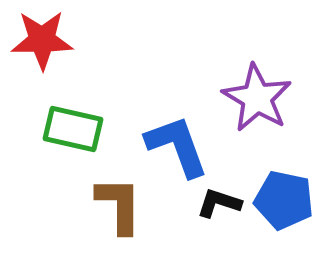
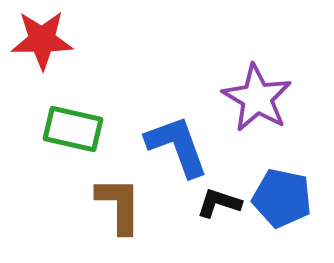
blue pentagon: moved 2 px left, 2 px up
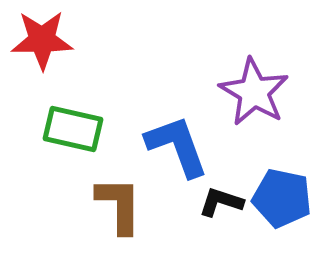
purple star: moved 3 px left, 6 px up
black L-shape: moved 2 px right, 1 px up
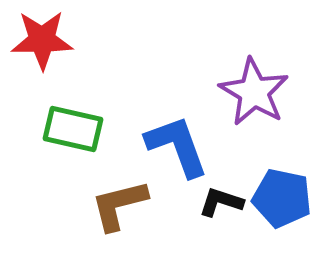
brown L-shape: rotated 104 degrees counterclockwise
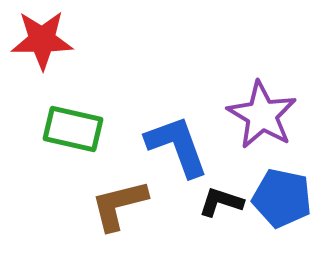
purple star: moved 8 px right, 23 px down
